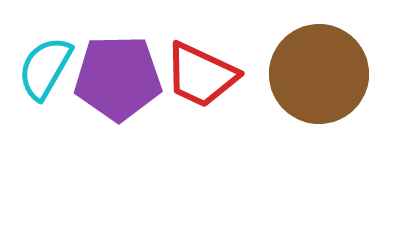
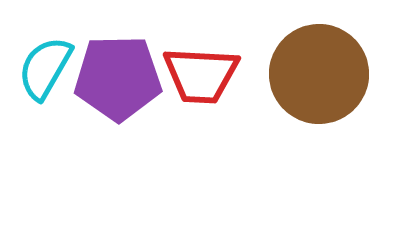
red trapezoid: rotated 22 degrees counterclockwise
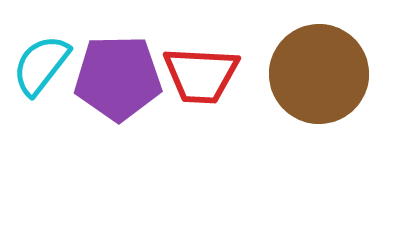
cyan semicircle: moved 4 px left, 3 px up; rotated 8 degrees clockwise
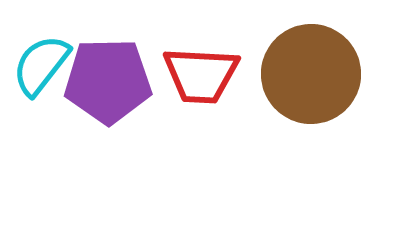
brown circle: moved 8 px left
purple pentagon: moved 10 px left, 3 px down
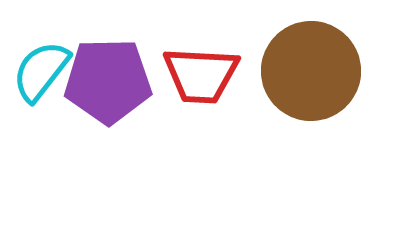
cyan semicircle: moved 6 px down
brown circle: moved 3 px up
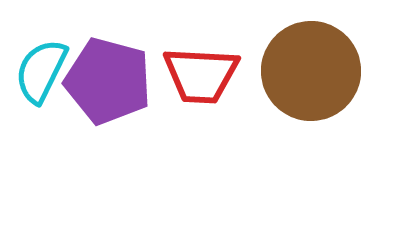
cyan semicircle: rotated 12 degrees counterclockwise
purple pentagon: rotated 16 degrees clockwise
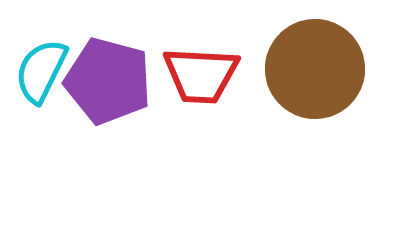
brown circle: moved 4 px right, 2 px up
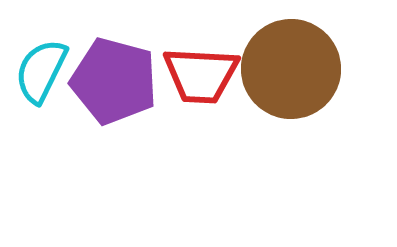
brown circle: moved 24 px left
purple pentagon: moved 6 px right
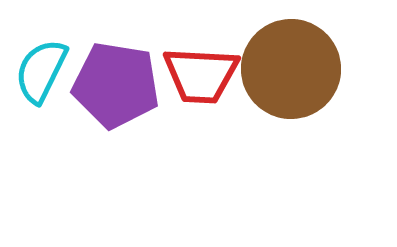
purple pentagon: moved 2 px right, 4 px down; rotated 6 degrees counterclockwise
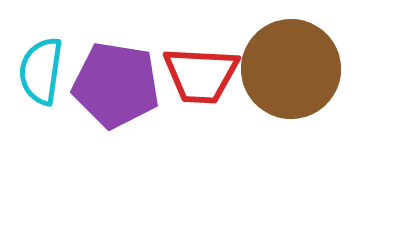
cyan semicircle: rotated 18 degrees counterclockwise
